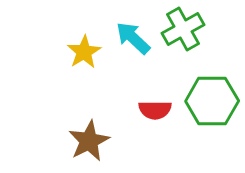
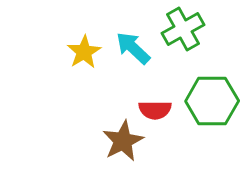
cyan arrow: moved 10 px down
brown star: moved 34 px right
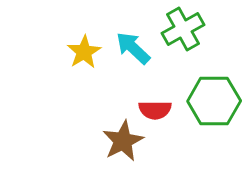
green hexagon: moved 2 px right
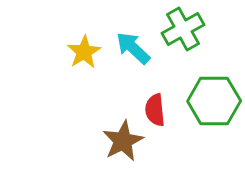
red semicircle: rotated 84 degrees clockwise
